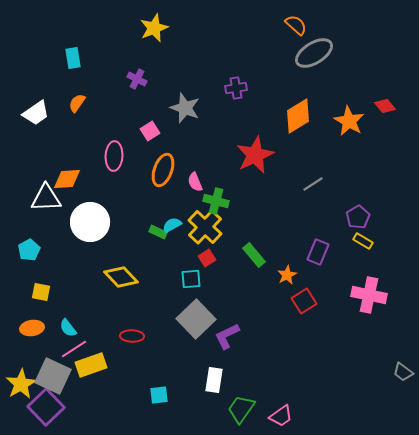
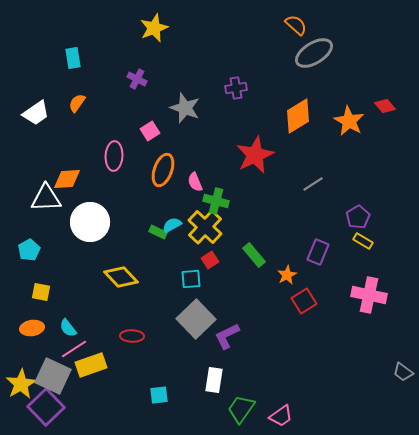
red square at (207, 258): moved 3 px right, 2 px down
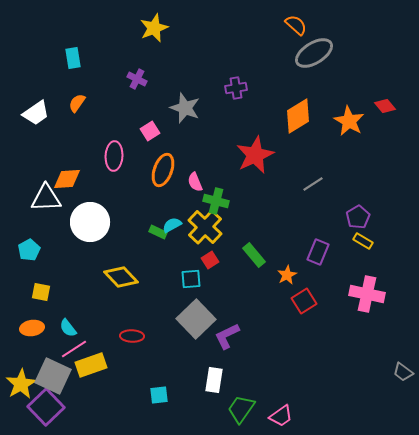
pink cross at (369, 295): moved 2 px left, 1 px up
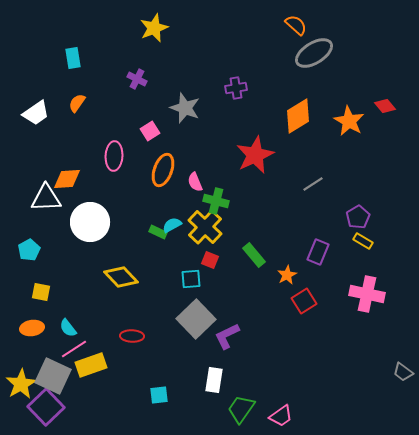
red square at (210, 260): rotated 36 degrees counterclockwise
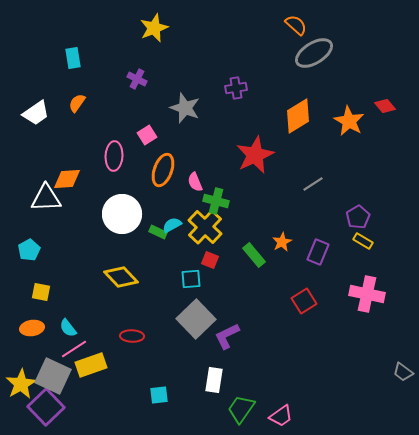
pink square at (150, 131): moved 3 px left, 4 px down
white circle at (90, 222): moved 32 px right, 8 px up
orange star at (287, 275): moved 5 px left, 33 px up
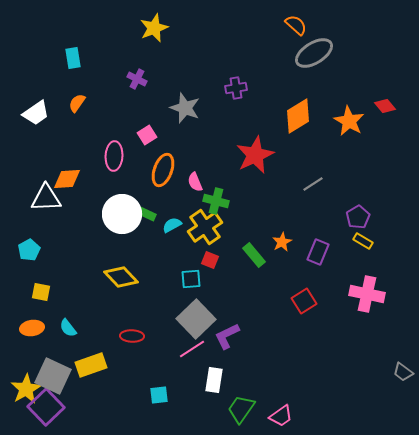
yellow cross at (205, 227): rotated 12 degrees clockwise
green rectangle at (158, 232): moved 11 px left, 18 px up
pink line at (74, 349): moved 118 px right
yellow star at (21, 384): moved 5 px right, 5 px down
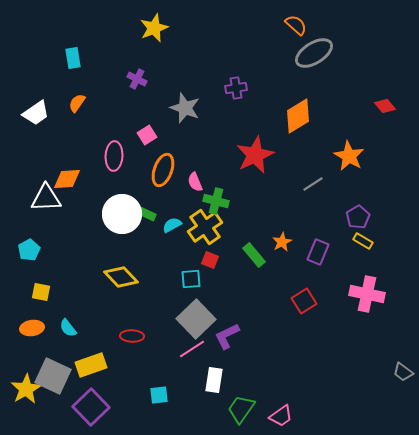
orange star at (349, 121): moved 35 px down
purple square at (46, 407): moved 45 px right
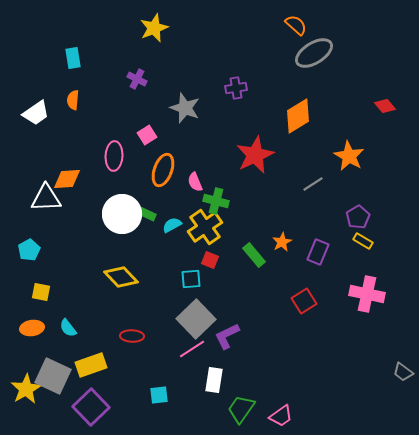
orange semicircle at (77, 103): moved 4 px left, 3 px up; rotated 30 degrees counterclockwise
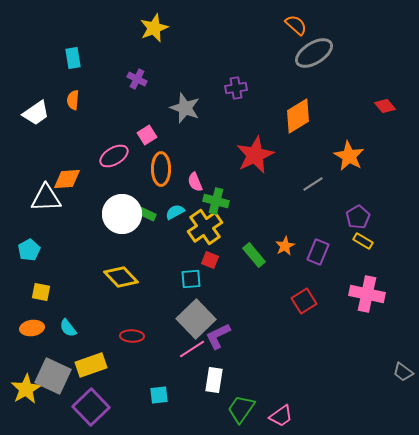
pink ellipse at (114, 156): rotated 56 degrees clockwise
orange ellipse at (163, 170): moved 2 px left, 1 px up; rotated 20 degrees counterclockwise
cyan semicircle at (172, 225): moved 3 px right, 13 px up
orange star at (282, 242): moved 3 px right, 4 px down
purple L-shape at (227, 336): moved 9 px left
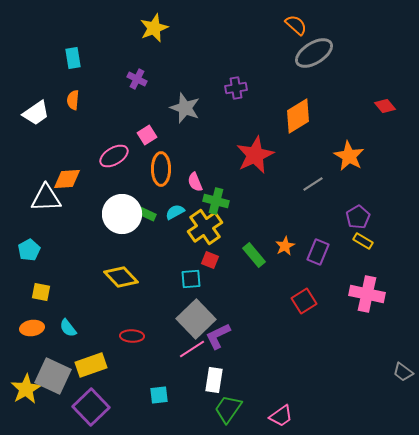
green trapezoid at (241, 409): moved 13 px left
